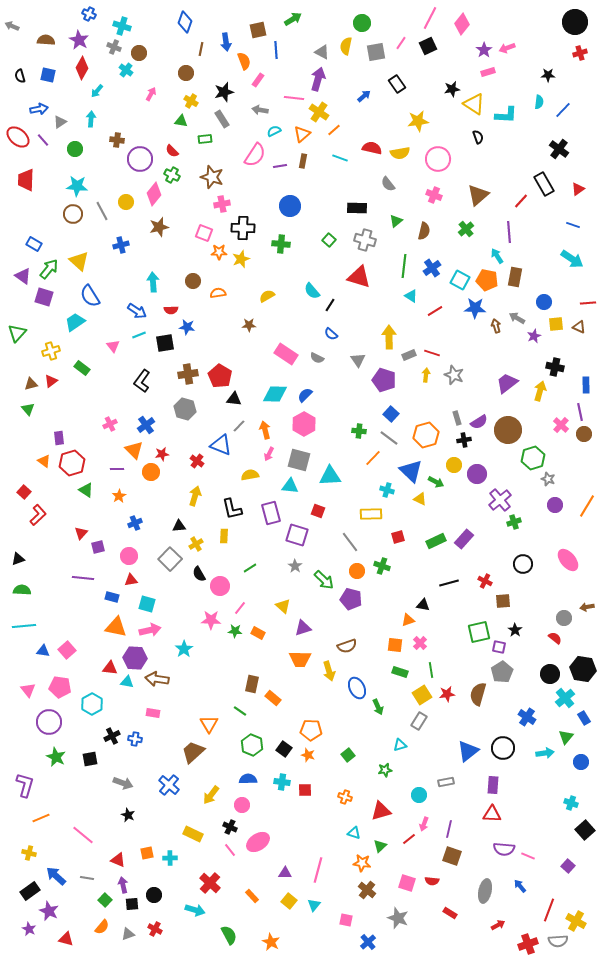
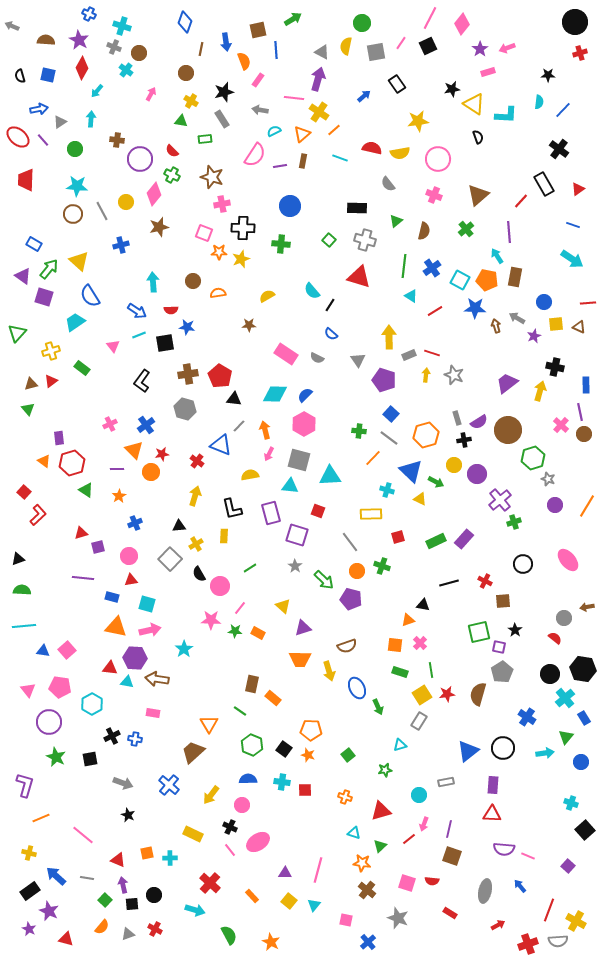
purple star at (484, 50): moved 4 px left, 1 px up
red triangle at (81, 533): rotated 32 degrees clockwise
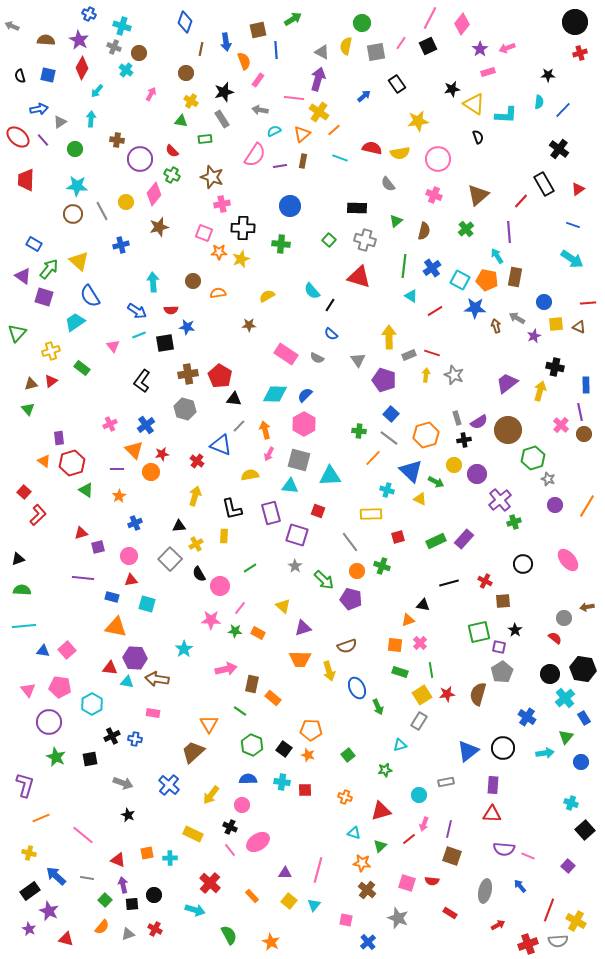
pink arrow at (150, 630): moved 76 px right, 39 px down
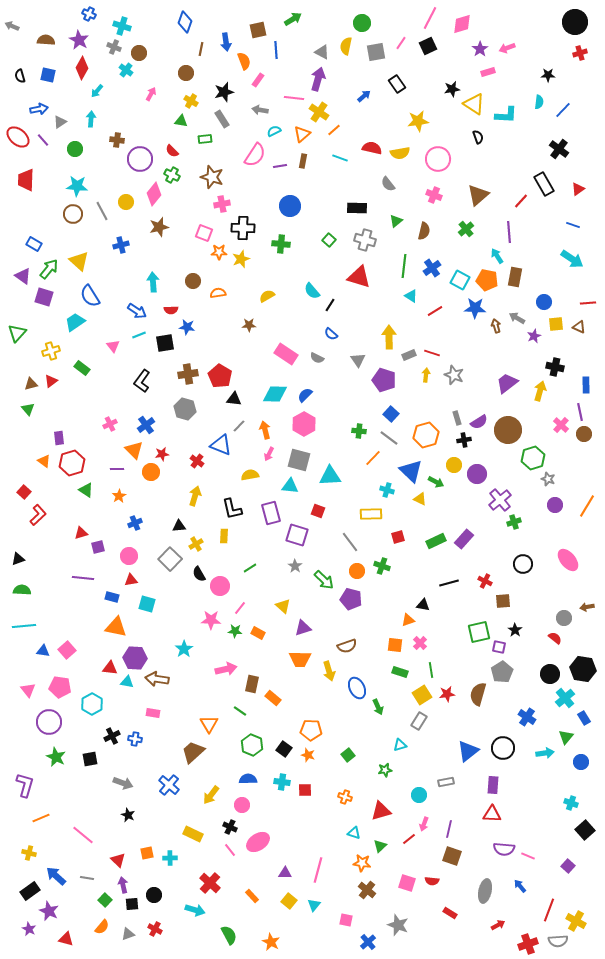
pink diamond at (462, 24): rotated 35 degrees clockwise
red triangle at (118, 860): rotated 21 degrees clockwise
gray star at (398, 918): moved 7 px down
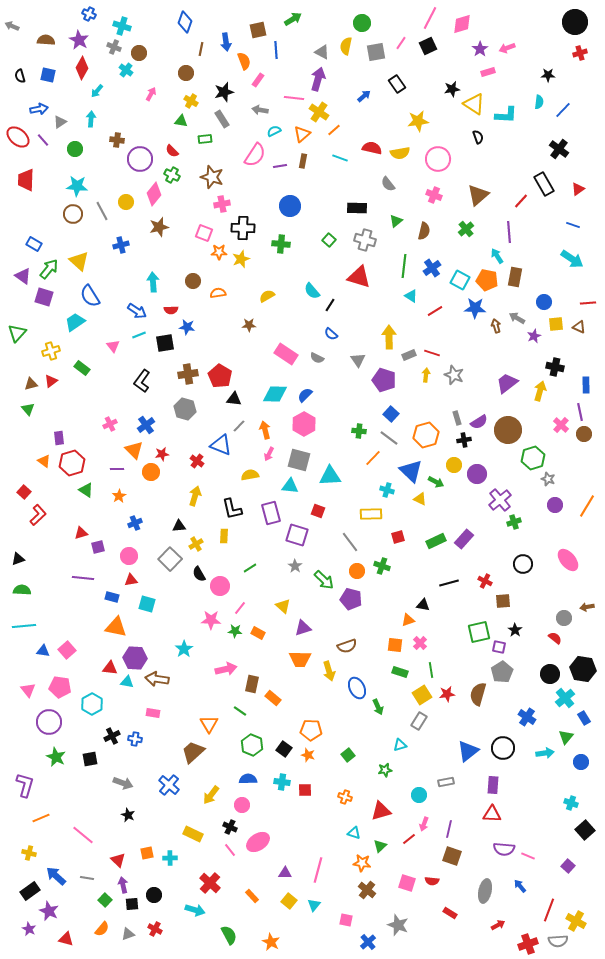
orange semicircle at (102, 927): moved 2 px down
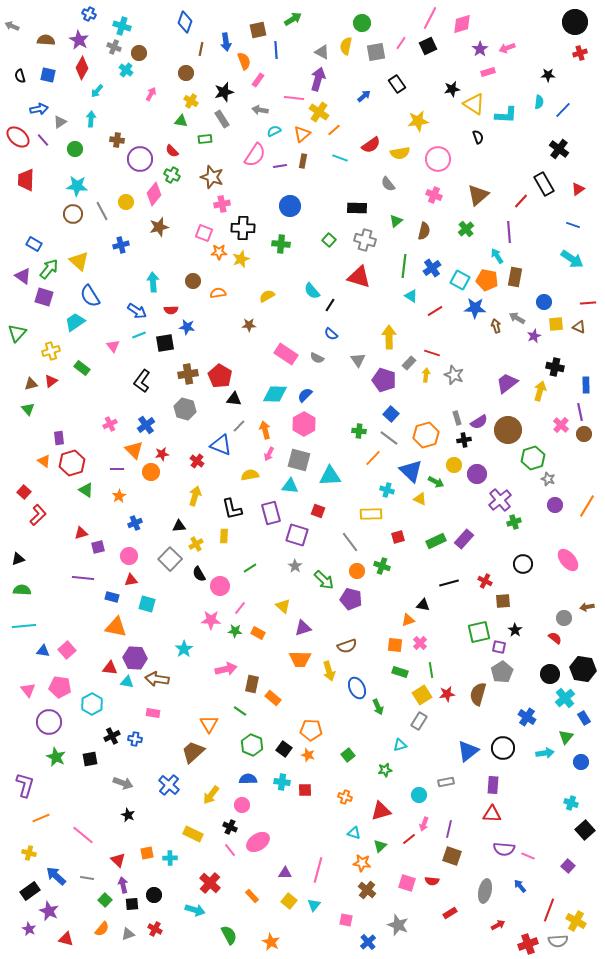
red semicircle at (372, 148): moved 1 px left, 3 px up; rotated 132 degrees clockwise
gray rectangle at (409, 355): moved 8 px down; rotated 24 degrees counterclockwise
red rectangle at (450, 913): rotated 64 degrees counterclockwise
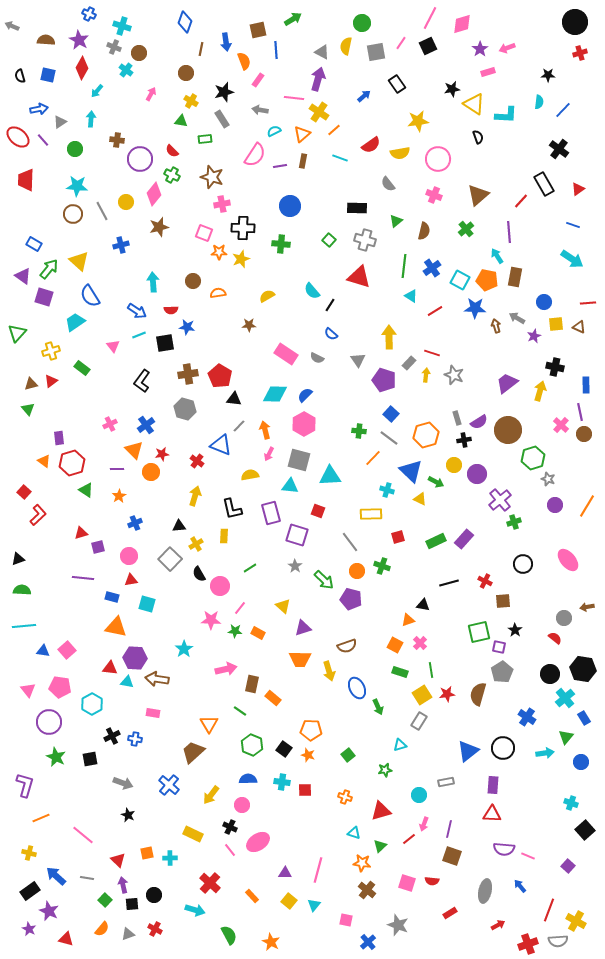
orange square at (395, 645): rotated 21 degrees clockwise
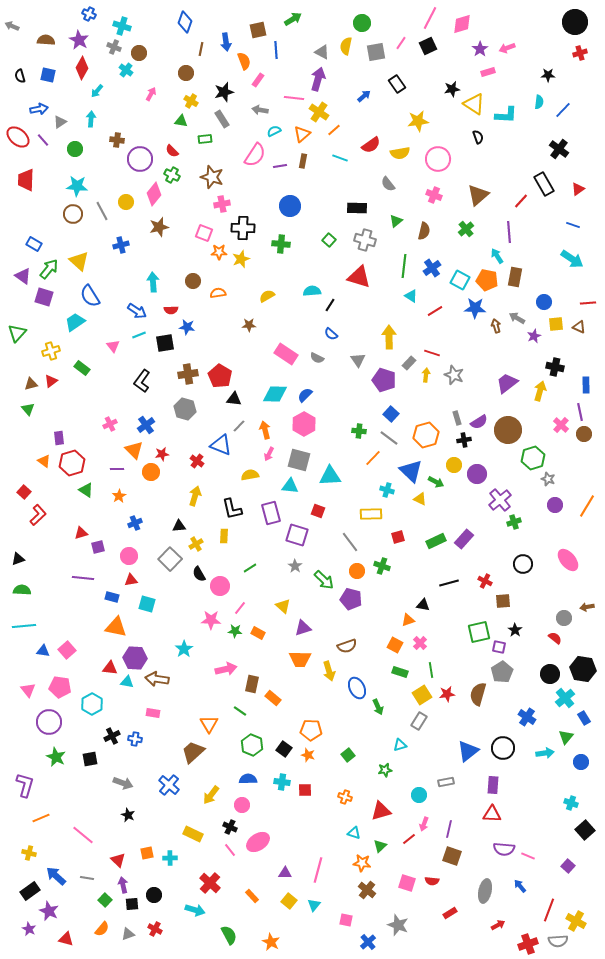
cyan semicircle at (312, 291): rotated 126 degrees clockwise
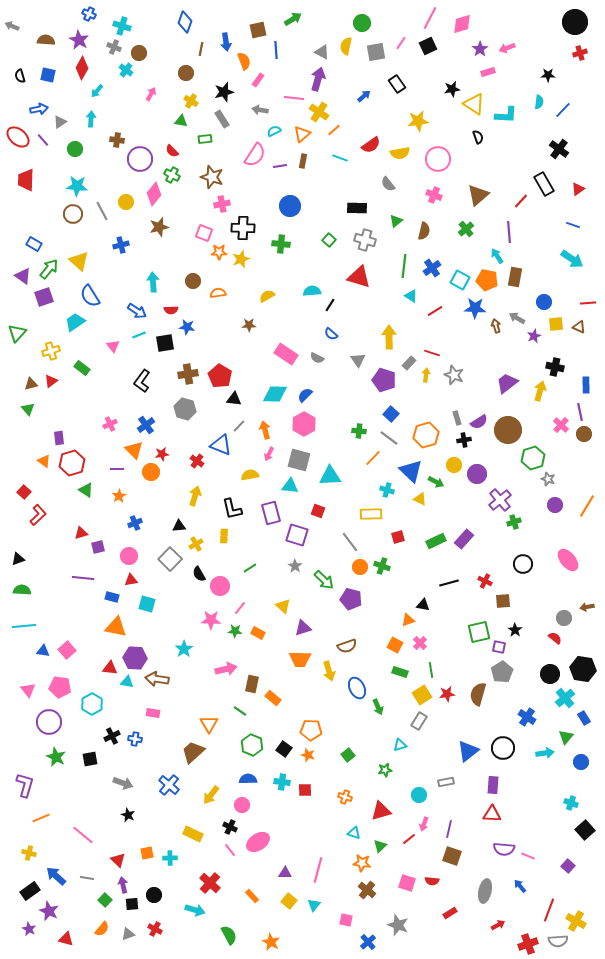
purple square at (44, 297): rotated 36 degrees counterclockwise
orange circle at (357, 571): moved 3 px right, 4 px up
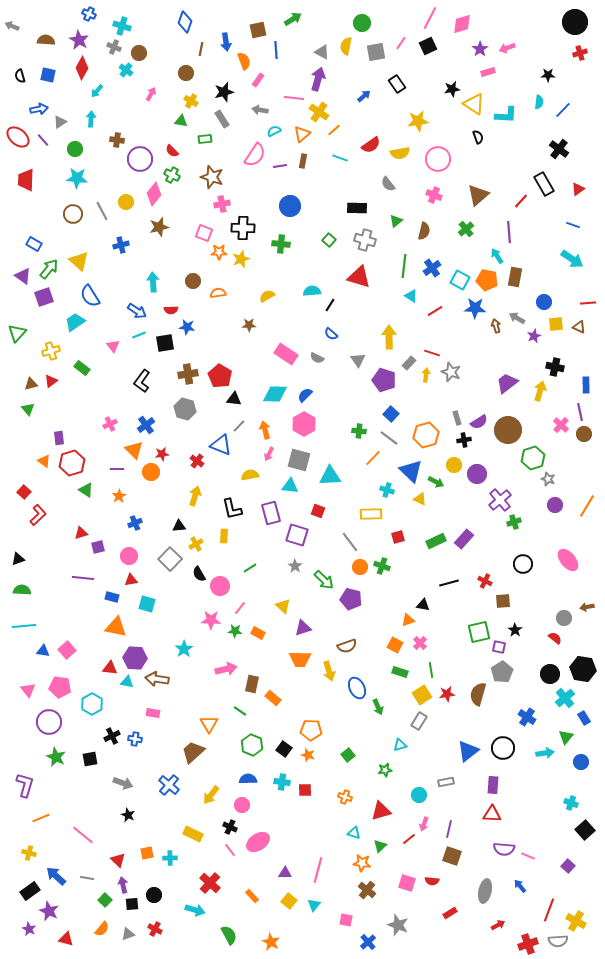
cyan star at (77, 186): moved 8 px up
gray star at (454, 375): moved 3 px left, 3 px up
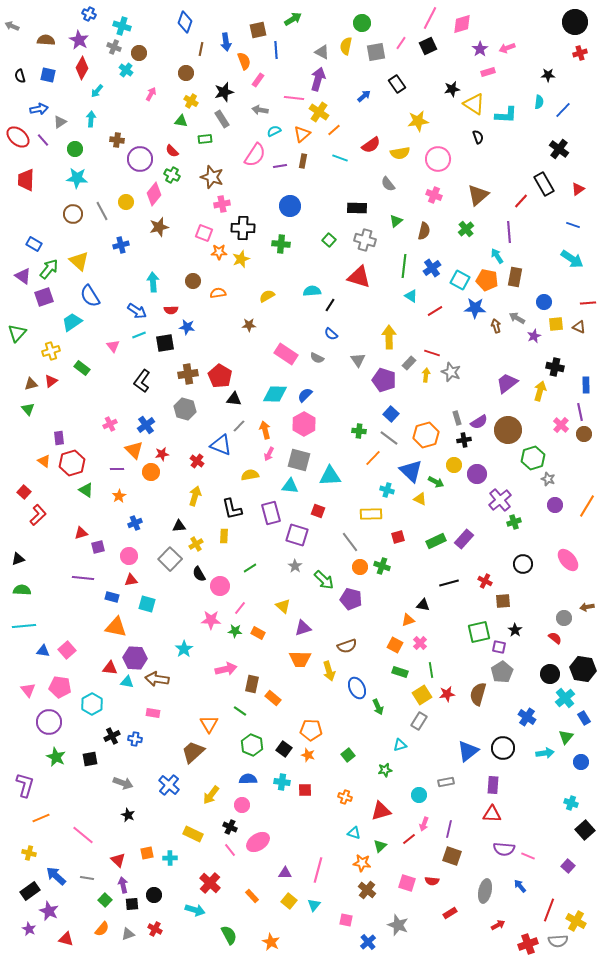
cyan trapezoid at (75, 322): moved 3 px left
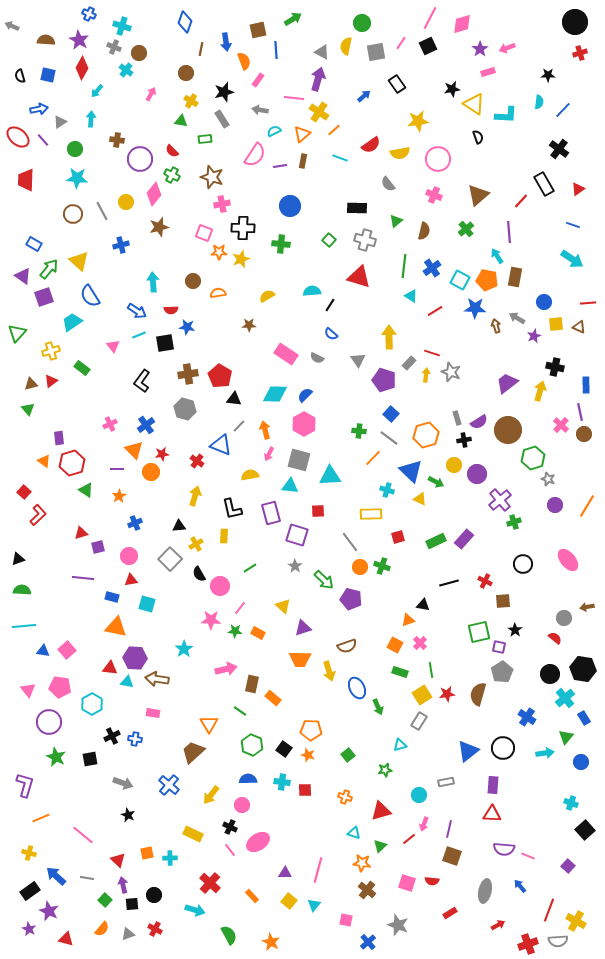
red square at (318, 511): rotated 24 degrees counterclockwise
